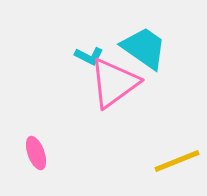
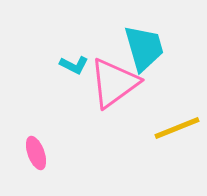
cyan trapezoid: rotated 39 degrees clockwise
cyan L-shape: moved 15 px left, 9 px down
yellow line: moved 33 px up
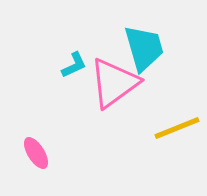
cyan L-shape: rotated 52 degrees counterclockwise
pink ellipse: rotated 12 degrees counterclockwise
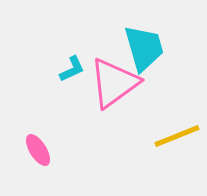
cyan L-shape: moved 2 px left, 4 px down
yellow line: moved 8 px down
pink ellipse: moved 2 px right, 3 px up
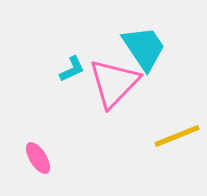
cyan trapezoid: rotated 18 degrees counterclockwise
pink triangle: rotated 10 degrees counterclockwise
pink ellipse: moved 8 px down
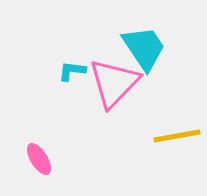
cyan L-shape: moved 2 px down; rotated 148 degrees counterclockwise
yellow line: rotated 12 degrees clockwise
pink ellipse: moved 1 px right, 1 px down
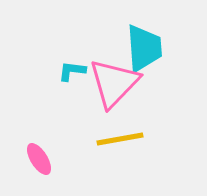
cyan trapezoid: rotated 30 degrees clockwise
yellow line: moved 57 px left, 3 px down
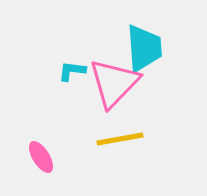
pink ellipse: moved 2 px right, 2 px up
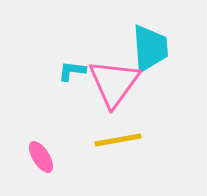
cyan trapezoid: moved 6 px right
pink triangle: rotated 8 degrees counterclockwise
yellow line: moved 2 px left, 1 px down
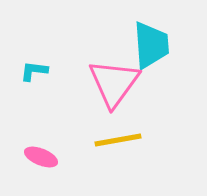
cyan trapezoid: moved 1 px right, 3 px up
cyan L-shape: moved 38 px left
pink ellipse: rotated 36 degrees counterclockwise
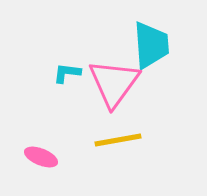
cyan L-shape: moved 33 px right, 2 px down
